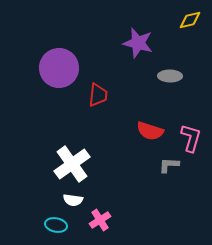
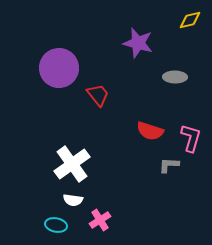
gray ellipse: moved 5 px right, 1 px down
red trapezoid: rotated 45 degrees counterclockwise
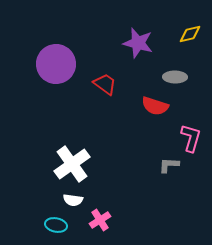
yellow diamond: moved 14 px down
purple circle: moved 3 px left, 4 px up
red trapezoid: moved 7 px right, 11 px up; rotated 15 degrees counterclockwise
red semicircle: moved 5 px right, 25 px up
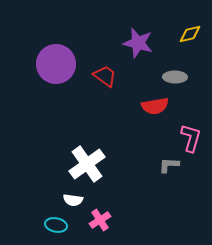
red trapezoid: moved 8 px up
red semicircle: rotated 28 degrees counterclockwise
white cross: moved 15 px right
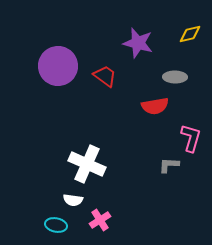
purple circle: moved 2 px right, 2 px down
white cross: rotated 30 degrees counterclockwise
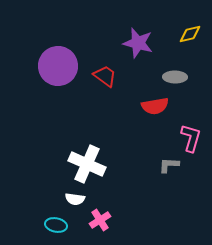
white semicircle: moved 2 px right, 1 px up
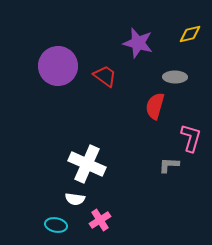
red semicircle: rotated 116 degrees clockwise
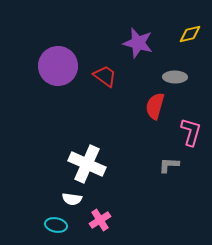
pink L-shape: moved 6 px up
white semicircle: moved 3 px left
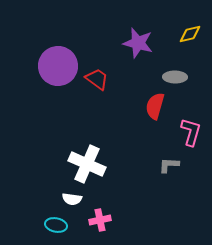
red trapezoid: moved 8 px left, 3 px down
pink cross: rotated 20 degrees clockwise
